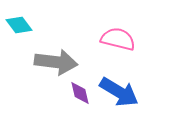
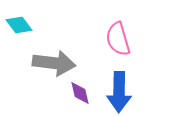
pink semicircle: rotated 120 degrees counterclockwise
gray arrow: moved 2 px left, 1 px down
blue arrow: rotated 60 degrees clockwise
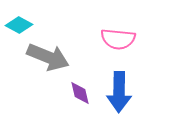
cyan diamond: rotated 24 degrees counterclockwise
pink semicircle: rotated 68 degrees counterclockwise
gray arrow: moved 6 px left, 6 px up; rotated 15 degrees clockwise
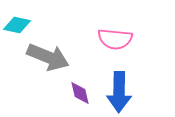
cyan diamond: moved 2 px left; rotated 16 degrees counterclockwise
pink semicircle: moved 3 px left
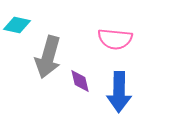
gray arrow: rotated 84 degrees clockwise
purple diamond: moved 12 px up
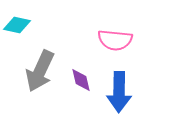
pink semicircle: moved 1 px down
gray arrow: moved 8 px left, 14 px down; rotated 9 degrees clockwise
purple diamond: moved 1 px right, 1 px up
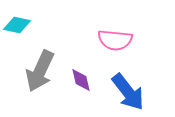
blue arrow: moved 9 px right; rotated 39 degrees counterclockwise
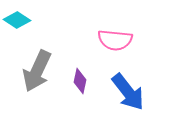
cyan diamond: moved 5 px up; rotated 20 degrees clockwise
gray arrow: moved 3 px left
purple diamond: moved 1 px left, 1 px down; rotated 25 degrees clockwise
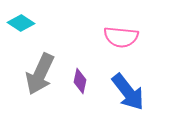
cyan diamond: moved 4 px right, 3 px down
pink semicircle: moved 6 px right, 3 px up
gray arrow: moved 3 px right, 3 px down
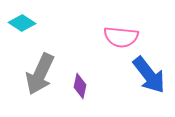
cyan diamond: moved 1 px right
purple diamond: moved 5 px down
blue arrow: moved 21 px right, 17 px up
